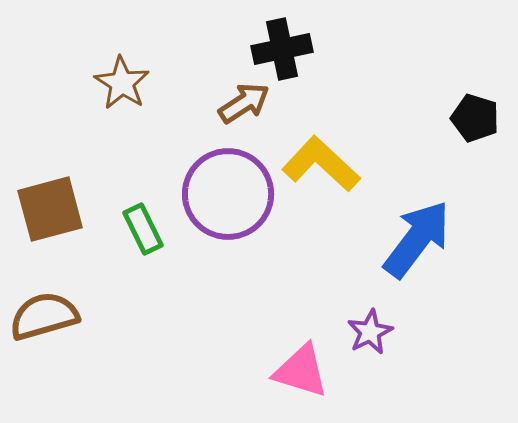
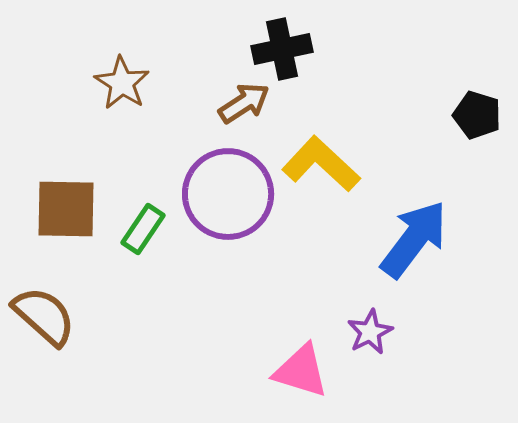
black pentagon: moved 2 px right, 3 px up
brown square: moved 16 px right; rotated 16 degrees clockwise
green rectangle: rotated 60 degrees clockwise
blue arrow: moved 3 px left
brown semicircle: rotated 58 degrees clockwise
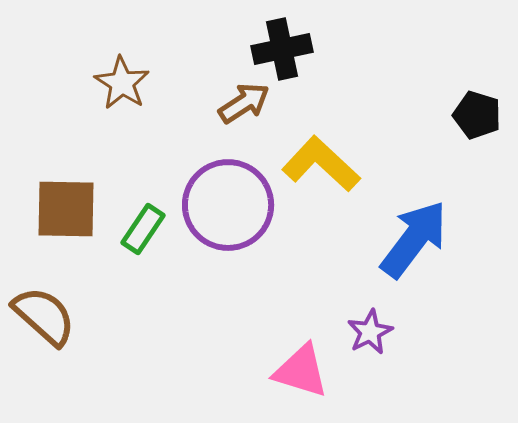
purple circle: moved 11 px down
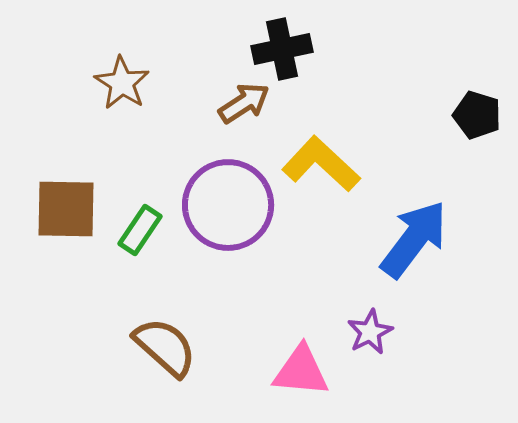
green rectangle: moved 3 px left, 1 px down
brown semicircle: moved 121 px right, 31 px down
pink triangle: rotated 12 degrees counterclockwise
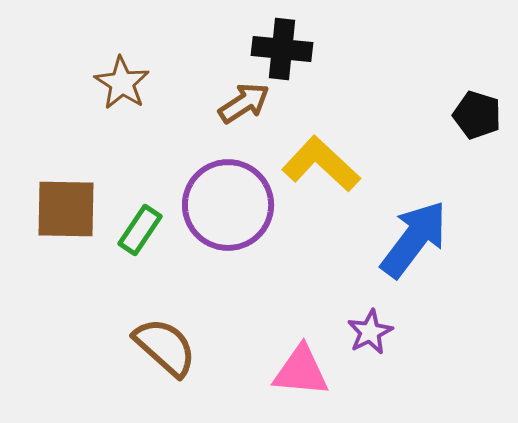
black cross: rotated 18 degrees clockwise
